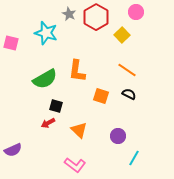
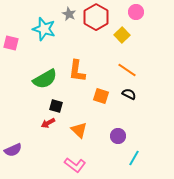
cyan star: moved 2 px left, 4 px up
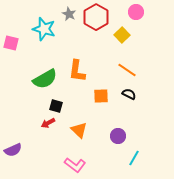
orange square: rotated 21 degrees counterclockwise
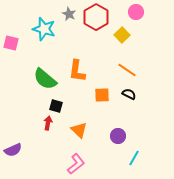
green semicircle: rotated 70 degrees clockwise
orange square: moved 1 px right, 1 px up
red arrow: rotated 128 degrees clockwise
pink L-shape: moved 1 px right, 1 px up; rotated 75 degrees counterclockwise
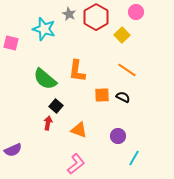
black semicircle: moved 6 px left, 3 px down
black square: rotated 24 degrees clockwise
orange triangle: rotated 24 degrees counterclockwise
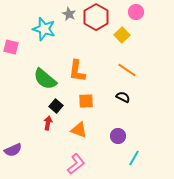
pink square: moved 4 px down
orange square: moved 16 px left, 6 px down
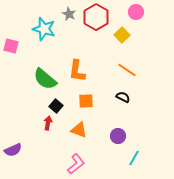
pink square: moved 1 px up
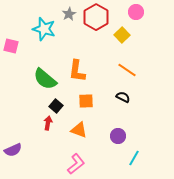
gray star: rotated 16 degrees clockwise
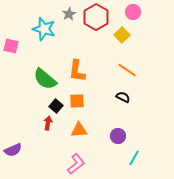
pink circle: moved 3 px left
orange square: moved 9 px left
orange triangle: rotated 24 degrees counterclockwise
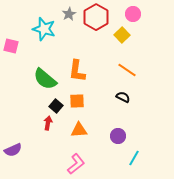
pink circle: moved 2 px down
